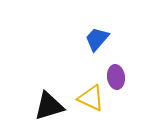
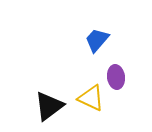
blue trapezoid: moved 1 px down
black triangle: rotated 20 degrees counterclockwise
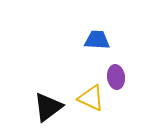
blue trapezoid: rotated 52 degrees clockwise
black triangle: moved 1 px left, 1 px down
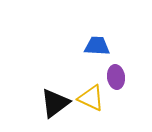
blue trapezoid: moved 6 px down
black triangle: moved 7 px right, 4 px up
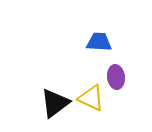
blue trapezoid: moved 2 px right, 4 px up
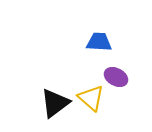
purple ellipse: rotated 55 degrees counterclockwise
yellow triangle: rotated 16 degrees clockwise
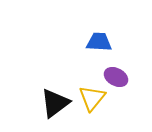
yellow triangle: moved 1 px right; rotated 28 degrees clockwise
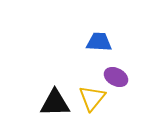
black triangle: rotated 36 degrees clockwise
